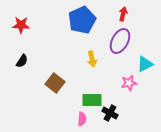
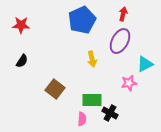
brown square: moved 6 px down
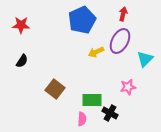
yellow arrow: moved 4 px right, 7 px up; rotated 77 degrees clockwise
cyan triangle: moved 5 px up; rotated 18 degrees counterclockwise
pink star: moved 1 px left, 4 px down
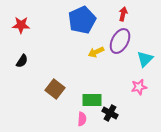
pink star: moved 11 px right
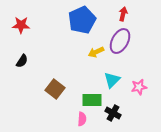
cyan triangle: moved 33 px left, 21 px down
black cross: moved 3 px right
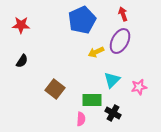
red arrow: rotated 32 degrees counterclockwise
pink semicircle: moved 1 px left
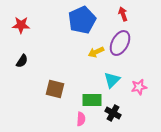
purple ellipse: moved 2 px down
brown square: rotated 24 degrees counterclockwise
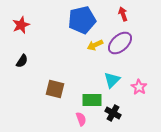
blue pentagon: rotated 12 degrees clockwise
red star: rotated 24 degrees counterclockwise
purple ellipse: rotated 20 degrees clockwise
yellow arrow: moved 1 px left, 7 px up
pink star: rotated 28 degrees counterclockwise
pink semicircle: rotated 24 degrees counterclockwise
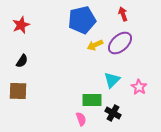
brown square: moved 37 px left, 2 px down; rotated 12 degrees counterclockwise
